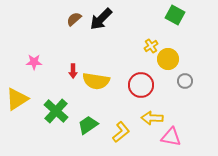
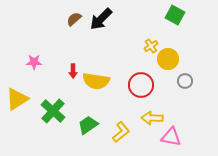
green cross: moved 3 px left
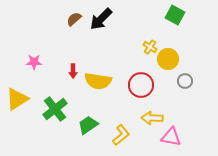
yellow cross: moved 1 px left, 1 px down; rotated 24 degrees counterclockwise
yellow semicircle: moved 2 px right
green cross: moved 2 px right, 2 px up; rotated 10 degrees clockwise
yellow L-shape: moved 3 px down
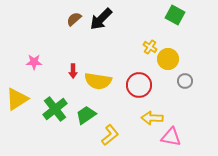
red circle: moved 2 px left
green trapezoid: moved 2 px left, 10 px up
yellow L-shape: moved 11 px left
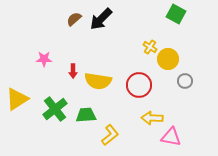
green square: moved 1 px right, 1 px up
pink star: moved 10 px right, 3 px up
green trapezoid: rotated 30 degrees clockwise
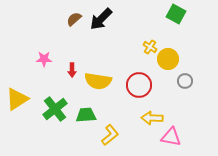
red arrow: moved 1 px left, 1 px up
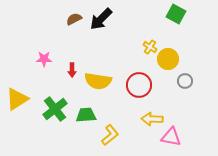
brown semicircle: rotated 14 degrees clockwise
yellow arrow: moved 1 px down
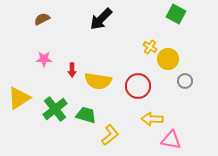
brown semicircle: moved 32 px left
red circle: moved 1 px left, 1 px down
yellow triangle: moved 2 px right, 1 px up
green trapezoid: rotated 20 degrees clockwise
pink triangle: moved 3 px down
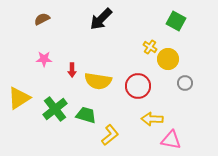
green square: moved 7 px down
gray circle: moved 2 px down
